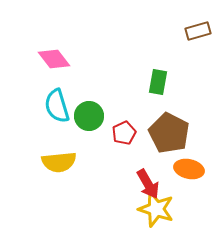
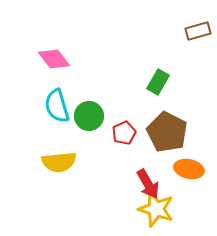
green rectangle: rotated 20 degrees clockwise
brown pentagon: moved 2 px left, 1 px up
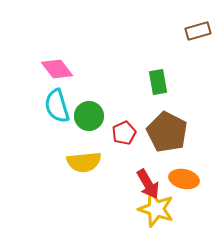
pink diamond: moved 3 px right, 10 px down
green rectangle: rotated 40 degrees counterclockwise
yellow semicircle: moved 25 px right
orange ellipse: moved 5 px left, 10 px down
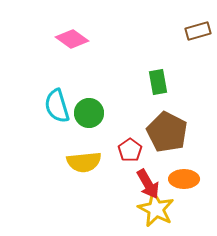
pink diamond: moved 15 px right, 30 px up; rotated 16 degrees counterclockwise
green circle: moved 3 px up
red pentagon: moved 6 px right, 17 px down; rotated 10 degrees counterclockwise
orange ellipse: rotated 12 degrees counterclockwise
yellow star: rotated 9 degrees clockwise
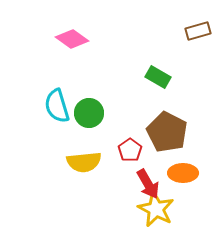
green rectangle: moved 5 px up; rotated 50 degrees counterclockwise
orange ellipse: moved 1 px left, 6 px up
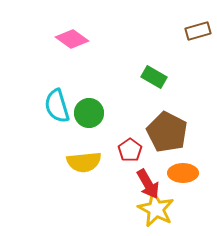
green rectangle: moved 4 px left
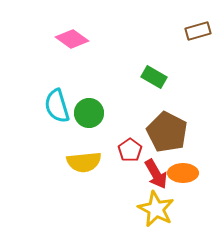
red arrow: moved 8 px right, 10 px up
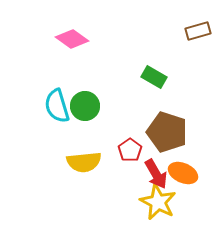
green circle: moved 4 px left, 7 px up
brown pentagon: rotated 9 degrees counterclockwise
orange ellipse: rotated 24 degrees clockwise
yellow star: moved 2 px right, 7 px up
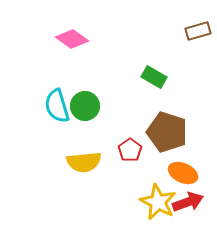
red arrow: moved 32 px right, 28 px down; rotated 80 degrees counterclockwise
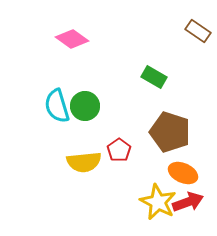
brown rectangle: rotated 50 degrees clockwise
brown pentagon: moved 3 px right
red pentagon: moved 11 px left
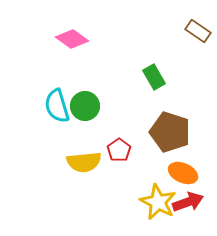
green rectangle: rotated 30 degrees clockwise
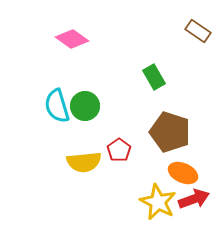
red arrow: moved 6 px right, 3 px up
